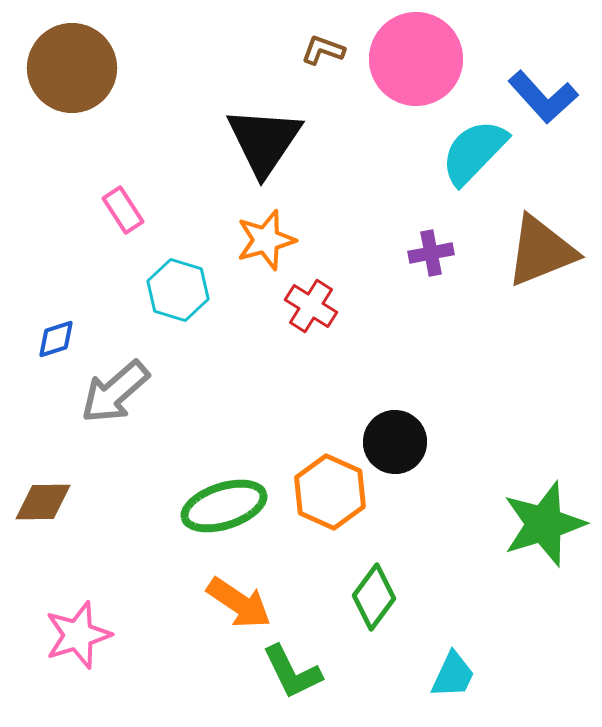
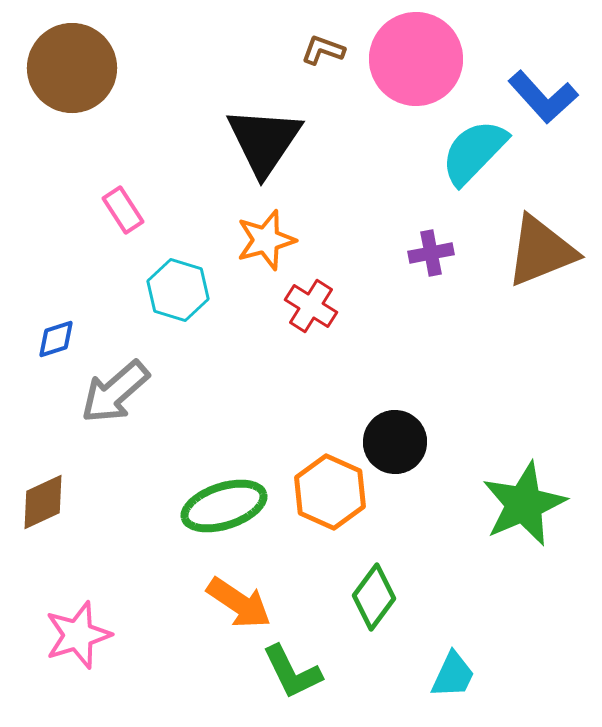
brown diamond: rotated 24 degrees counterclockwise
green star: moved 20 px left, 20 px up; rotated 6 degrees counterclockwise
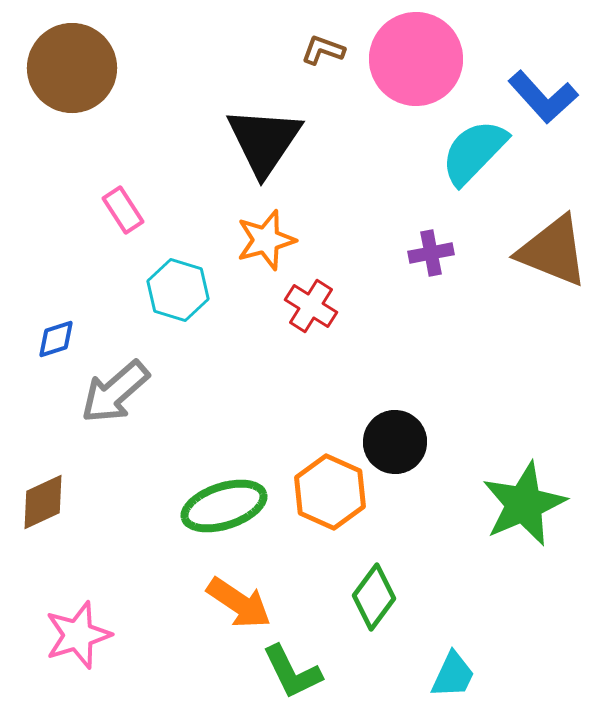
brown triangle: moved 12 px right; rotated 44 degrees clockwise
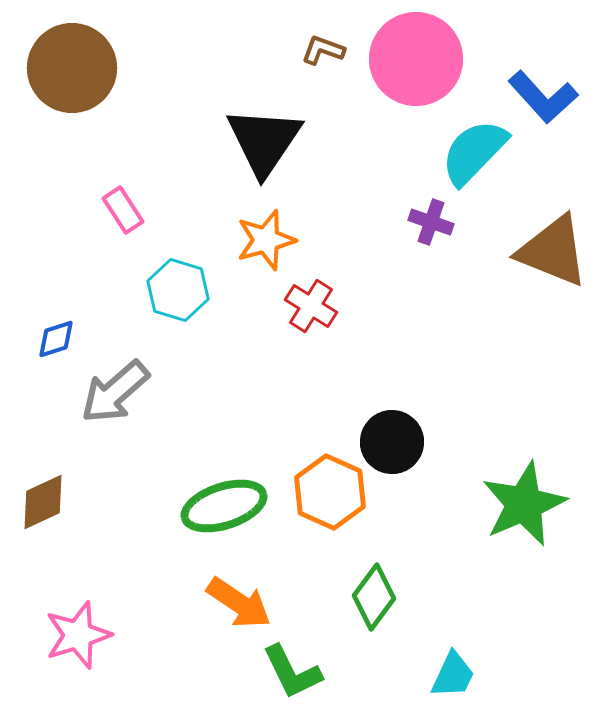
purple cross: moved 31 px up; rotated 30 degrees clockwise
black circle: moved 3 px left
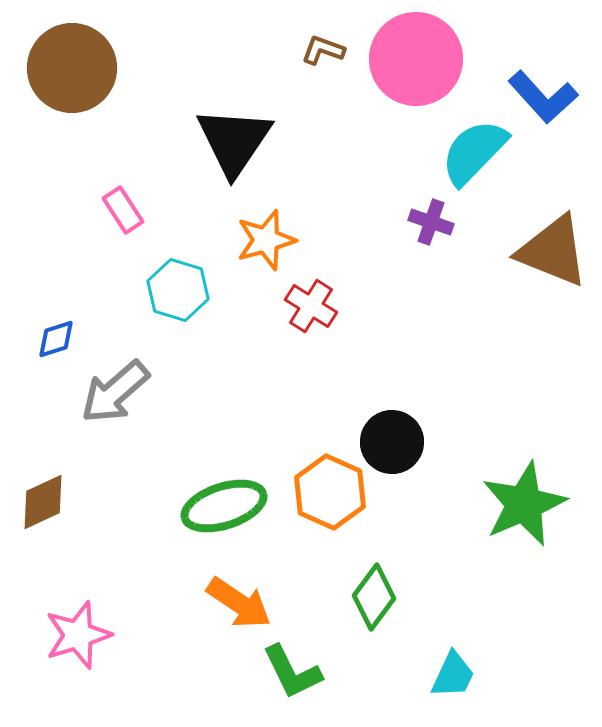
black triangle: moved 30 px left
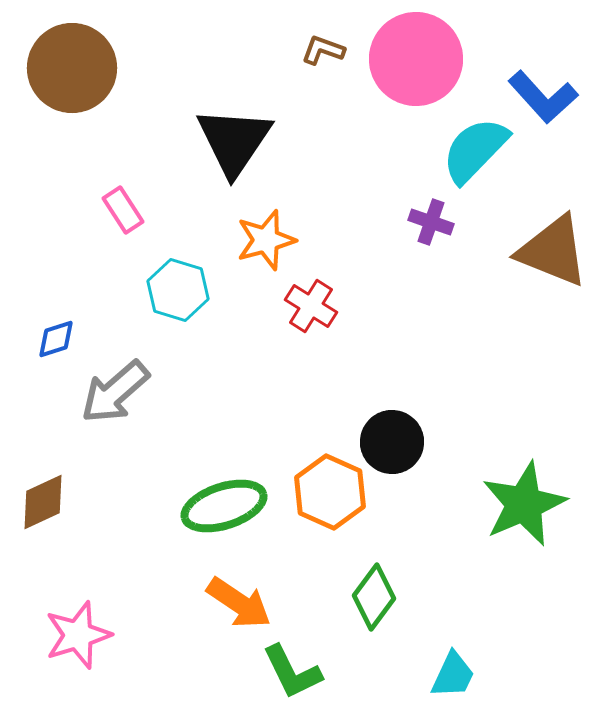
cyan semicircle: moved 1 px right, 2 px up
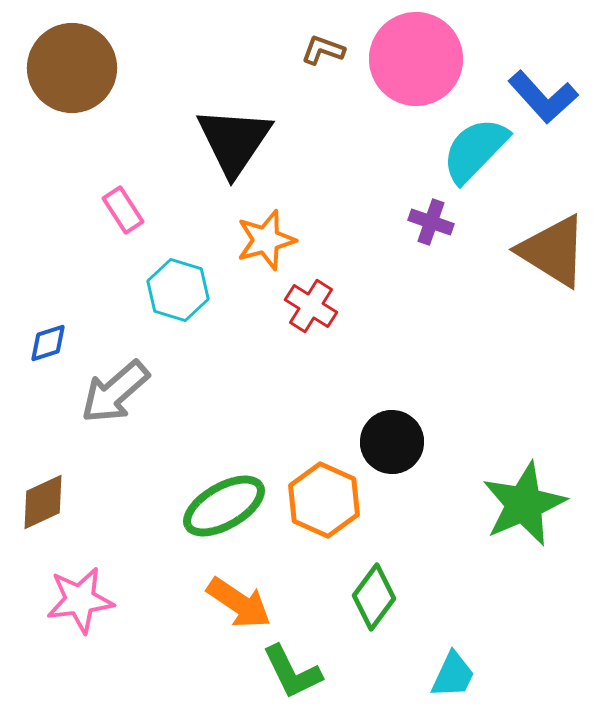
brown triangle: rotated 10 degrees clockwise
blue diamond: moved 8 px left, 4 px down
orange hexagon: moved 6 px left, 8 px down
green ellipse: rotated 12 degrees counterclockwise
pink star: moved 2 px right, 35 px up; rotated 10 degrees clockwise
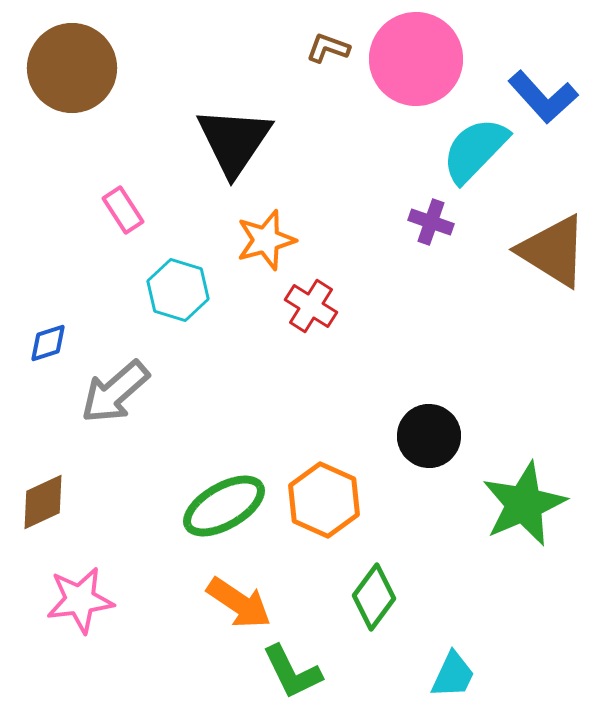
brown L-shape: moved 5 px right, 2 px up
black circle: moved 37 px right, 6 px up
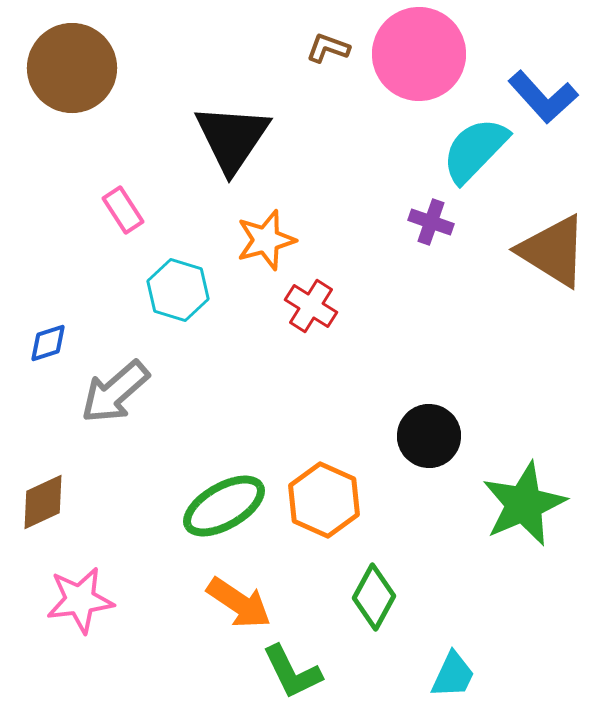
pink circle: moved 3 px right, 5 px up
black triangle: moved 2 px left, 3 px up
green diamond: rotated 8 degrees counterclockwise
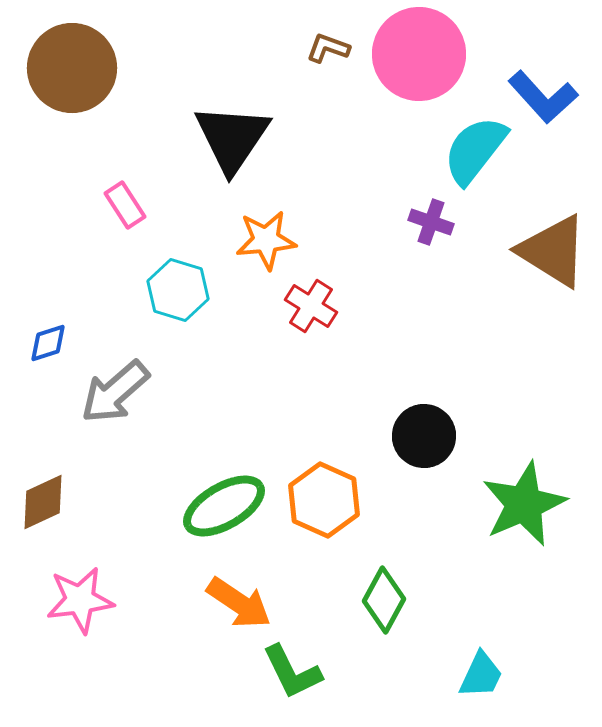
cyan semicircle: rotated 6 degrees counterclockwise
pink rectangle: moved 2 px right, 5 px up
orange star: rotated 10 degrees clockwise
black circle: moved 5 px left
green diamond: moved 10 px right, 3 px down
cyan trapezoid: moved 28 px right
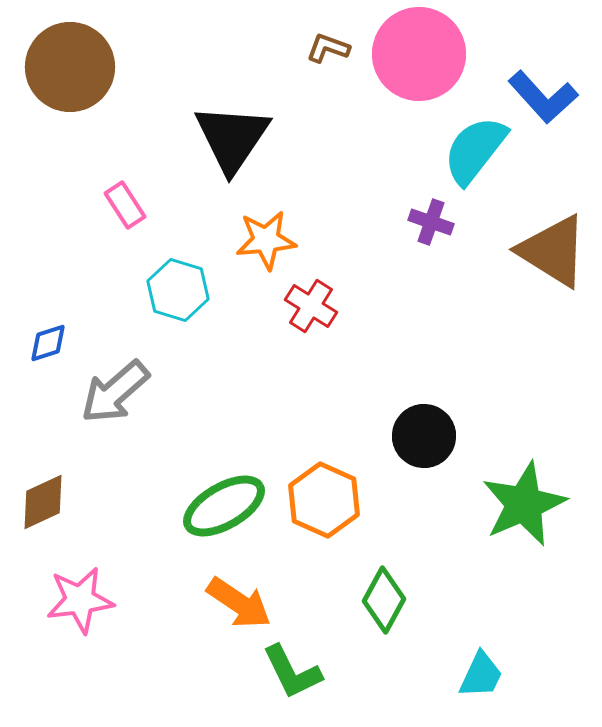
brown circle: moved 2 px left, 1 px up
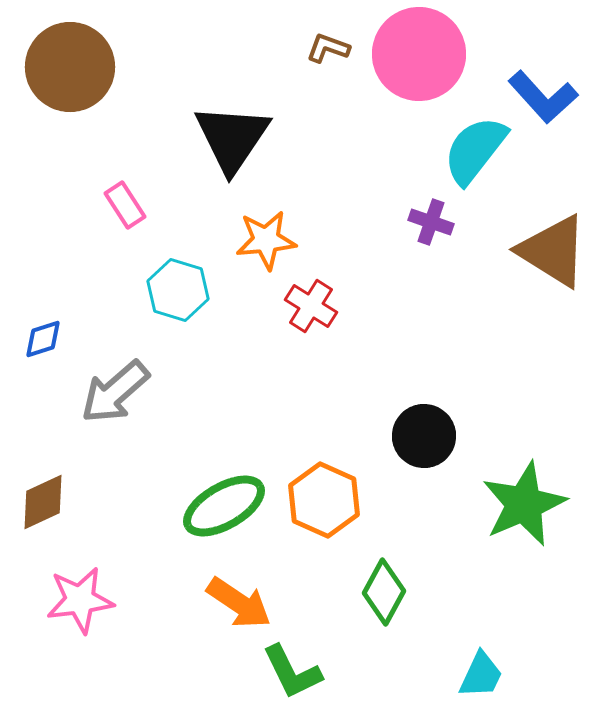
blue diamond: moved 5 px left, 4 px up
green diamond: moved 8 px up
